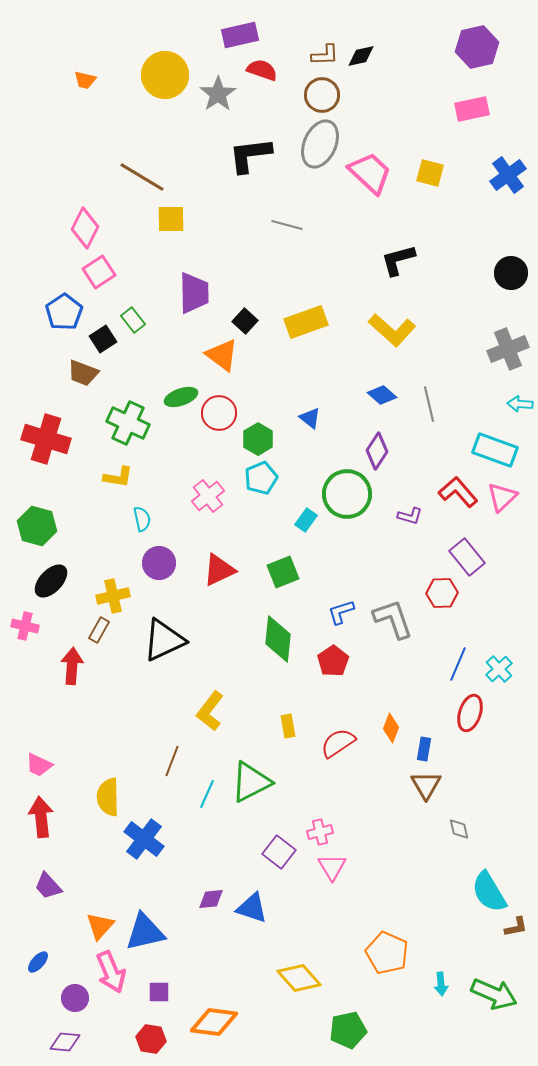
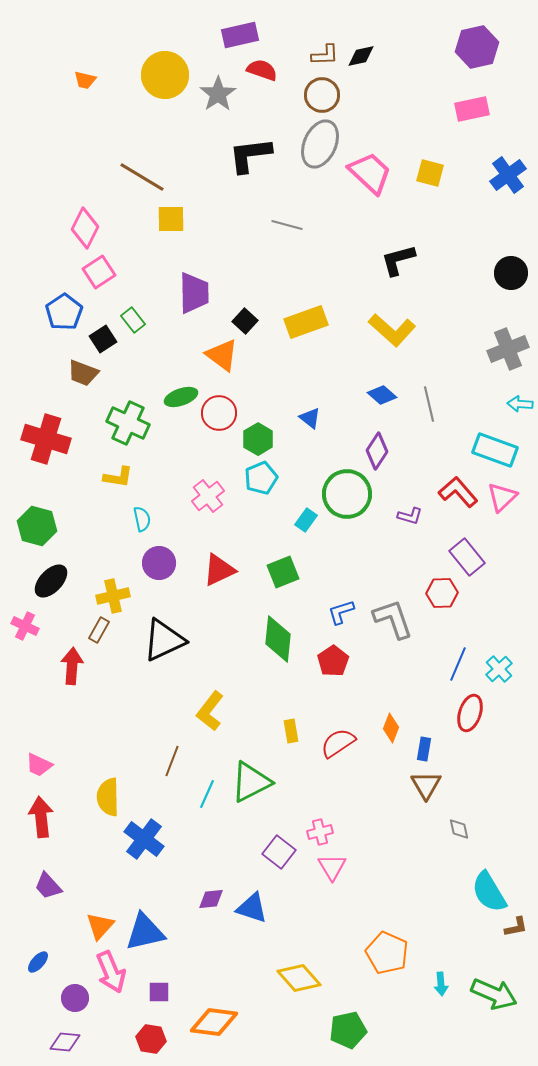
pink cross at (25, 626): rotated 12 degrees clockwise
yellow rectangle at (288, 726): moved 3 px right, 5 px down
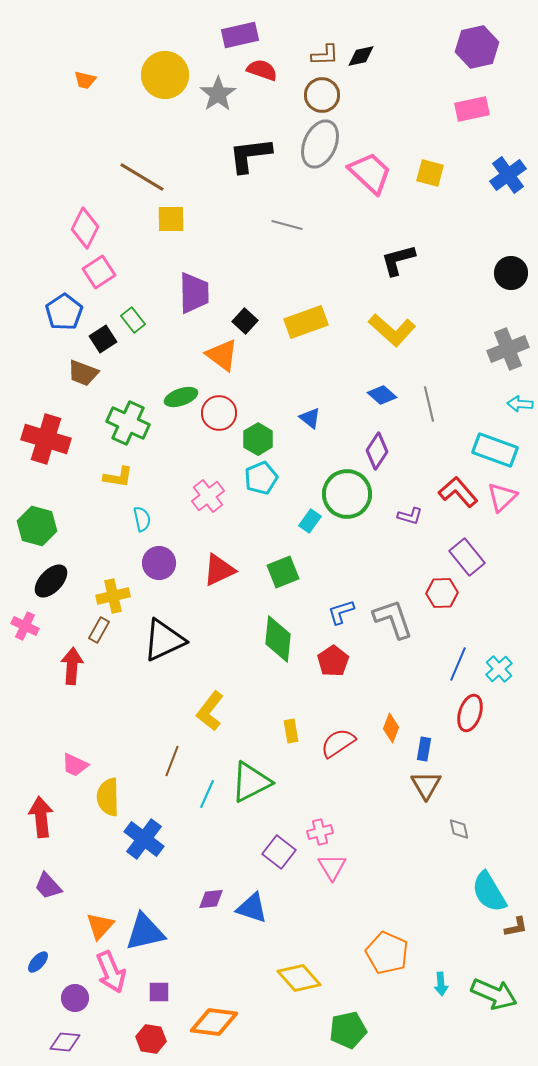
cyan rectangle at (306, 520): moved 4 px right, 1 px down
pink trapezoid at (39, 765): moved 36 px right
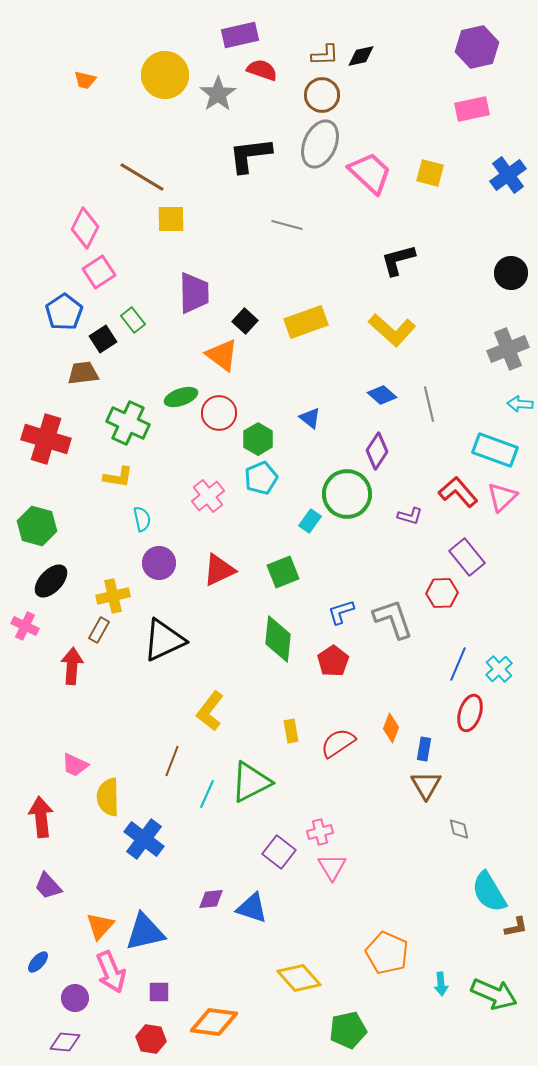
brown trapezoid at (83, 373): rotated 152 degrees clockwise
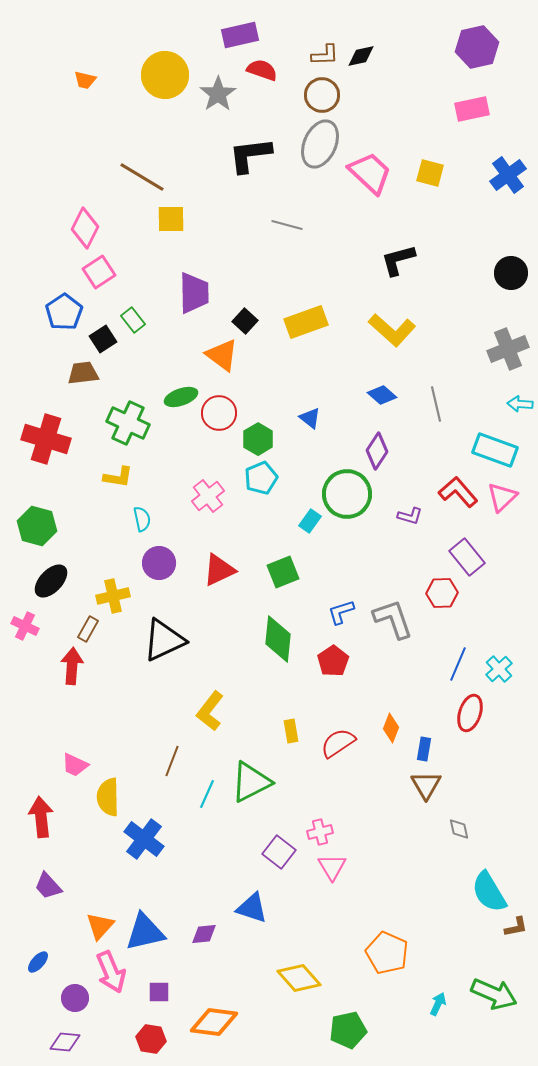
gray line at (429, 404): moved 7 px right
brown rectangle at (99, 630): moved 11 px left, 1 px up
purple diamond at (211, 899): moved 7 px left, 35 px down
cyan arrow at (441, 984): moved 3 px left, 20 px down; rotated 150 degrees counterclockwise
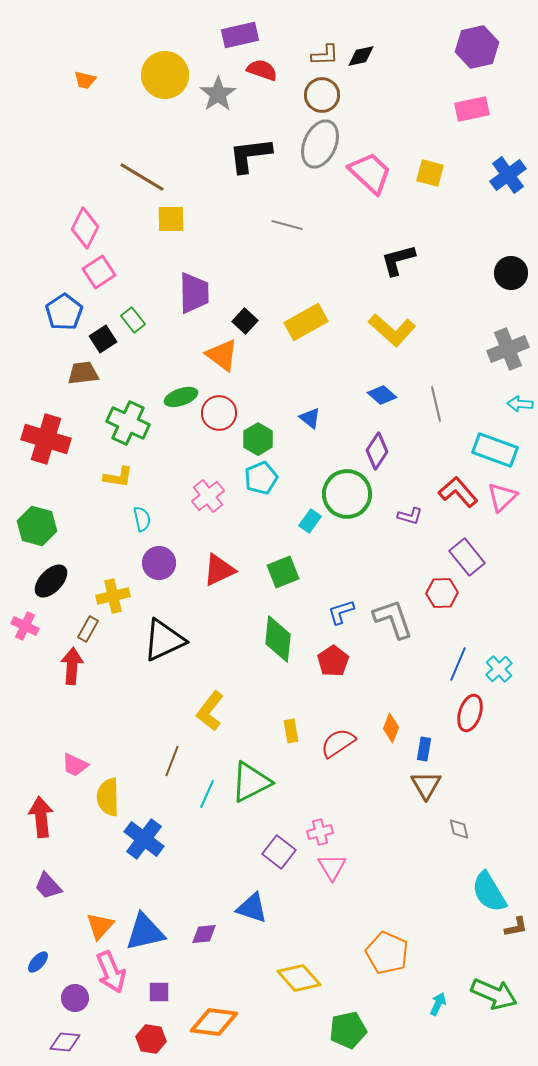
yellow rectangle at (306, 322): rotated 9 degrees counterclockwise
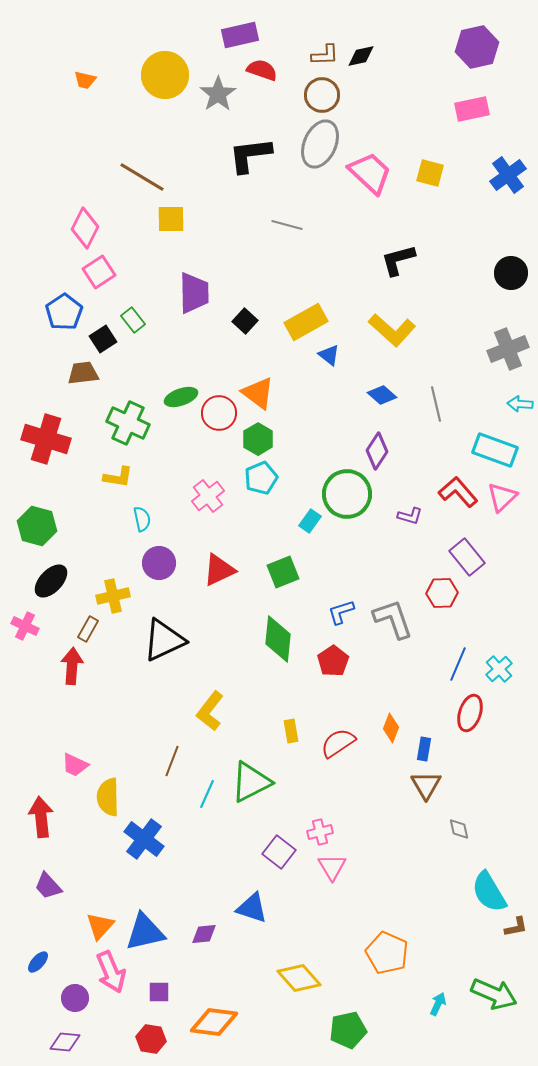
orange triangle at (222, 355): moved 36 px right, 38 px down
blue triangle at (310, 418): moved 19 px right, 63 px up
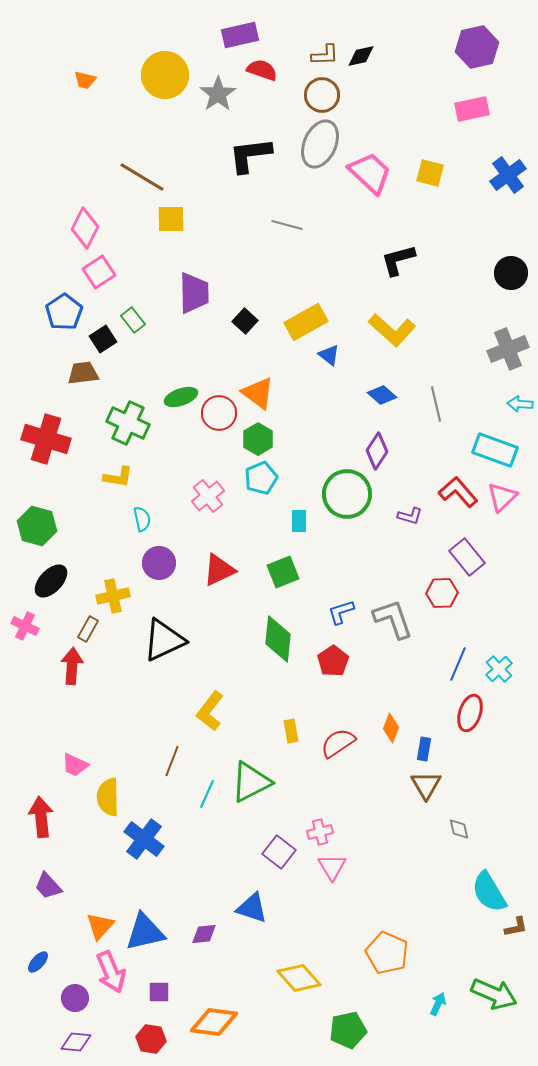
cyan rectangle at (310, 521): moved 11 px left; rotated 35 degrees counterclockwise
purple diamond at (65, 1042): moved 11 px right
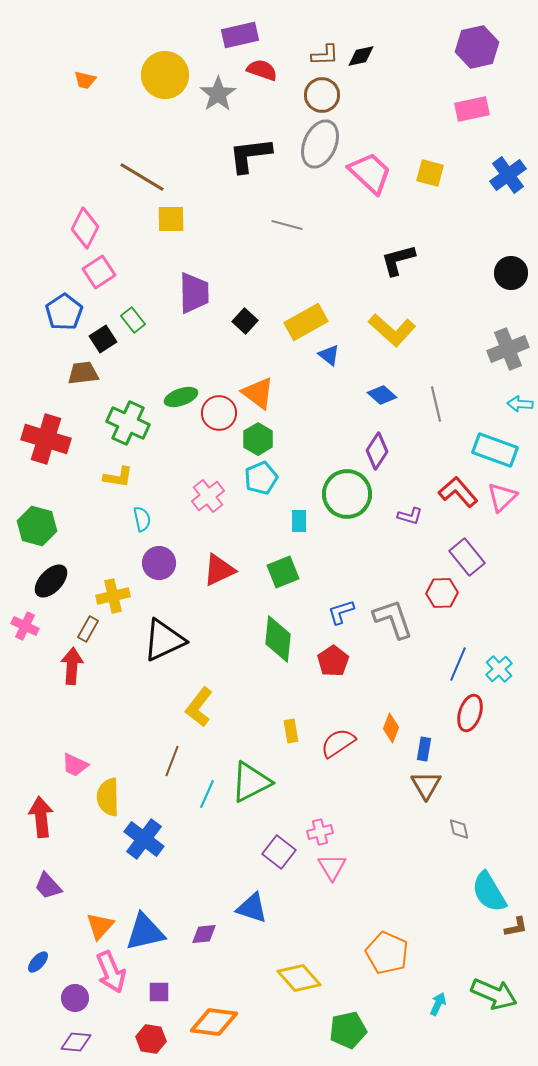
yellow L-shape at (210, 711): moved 11 px left, 4 px up
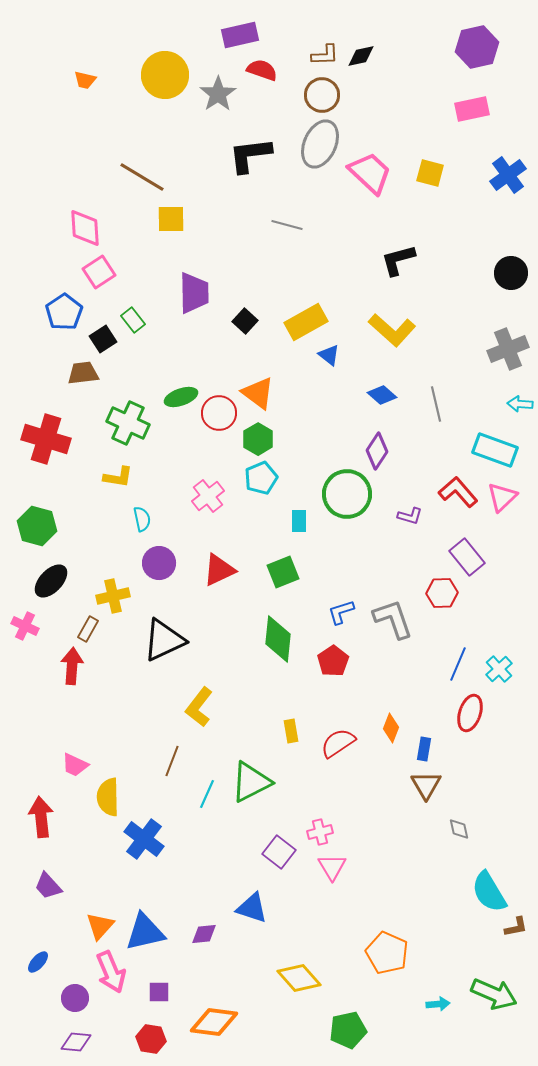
pink diamond at (85, 228): rotated 30 degrees counterclockwise
cyan arrow at (438, 1004): rotated 60 degrees clockwise
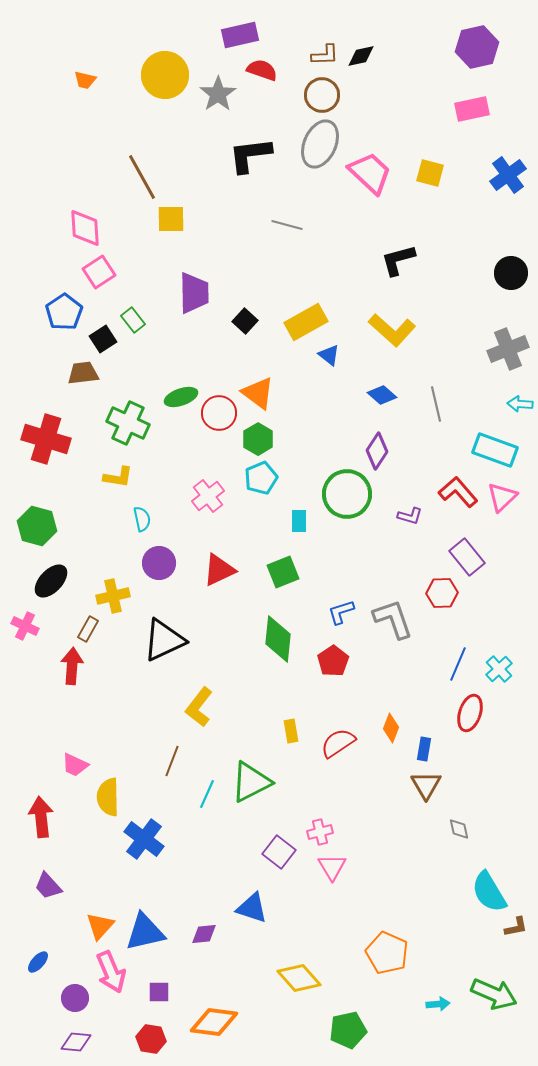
brown line at (142, 177): rotated 30 degrees clockwise
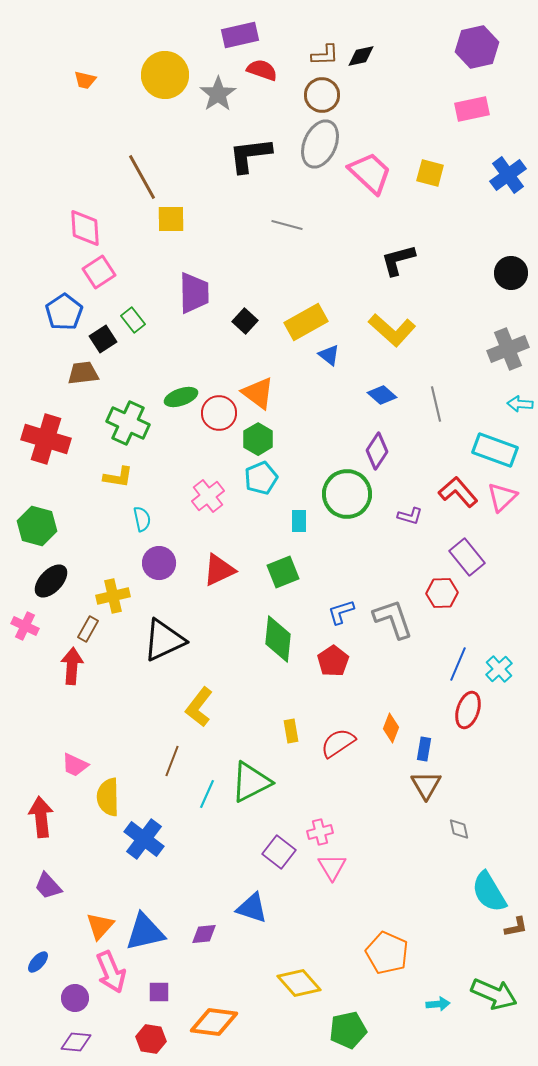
red ellipse at (470, 713): moved 2 px left, 3 px up
yellow diamond at (299, 978): moved 5 px down
